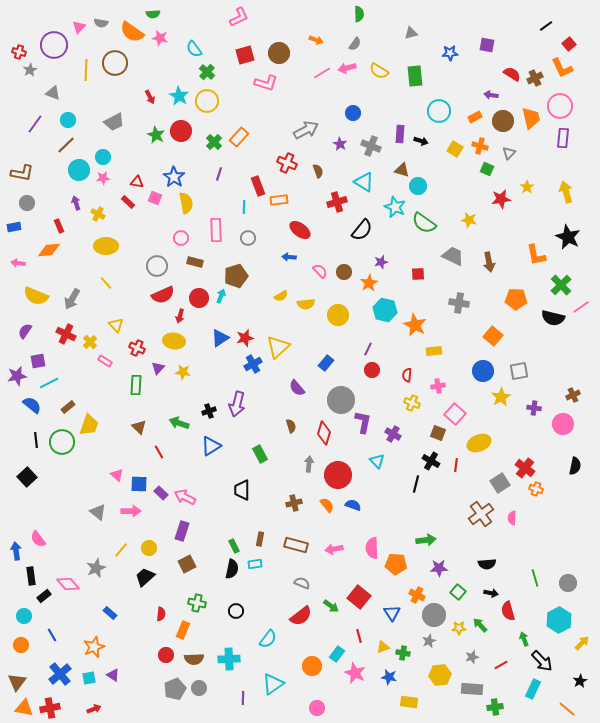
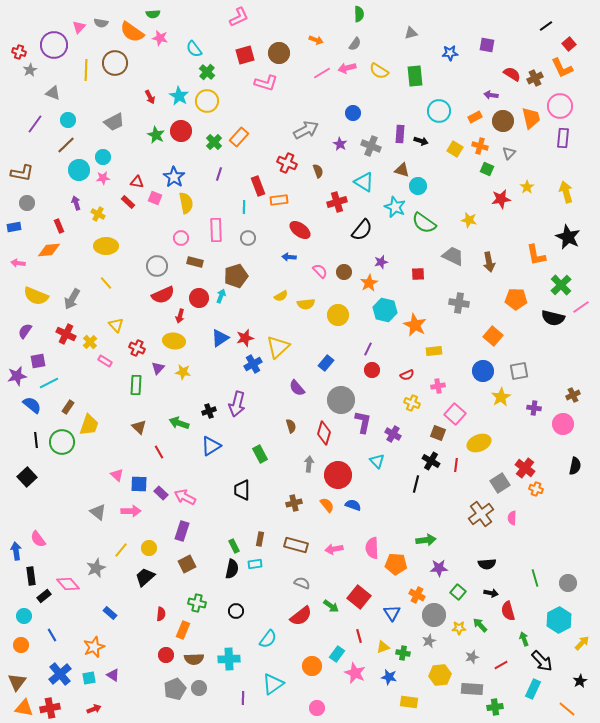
red semicircle at (407, 375): rotated 120 degrees counterclockwise
brown rectangle at (68, 407): rotated 16 degrees counterclockwise
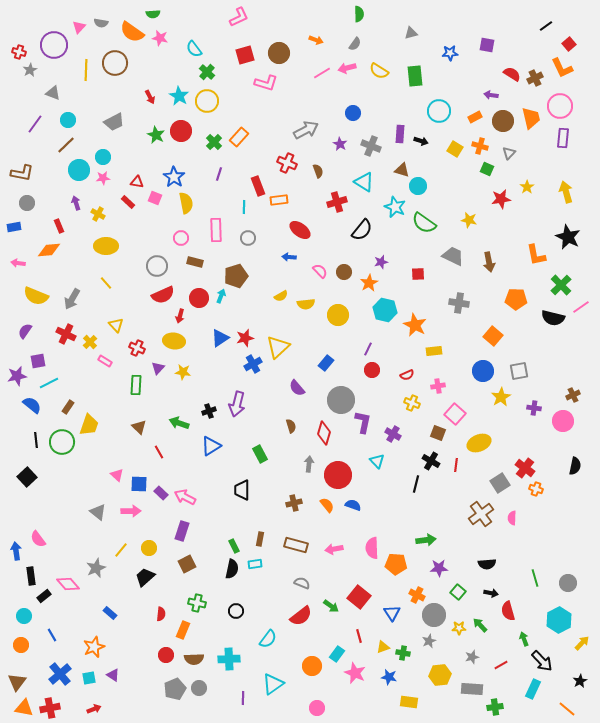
pink circle at (563, 424): moved 3 px up
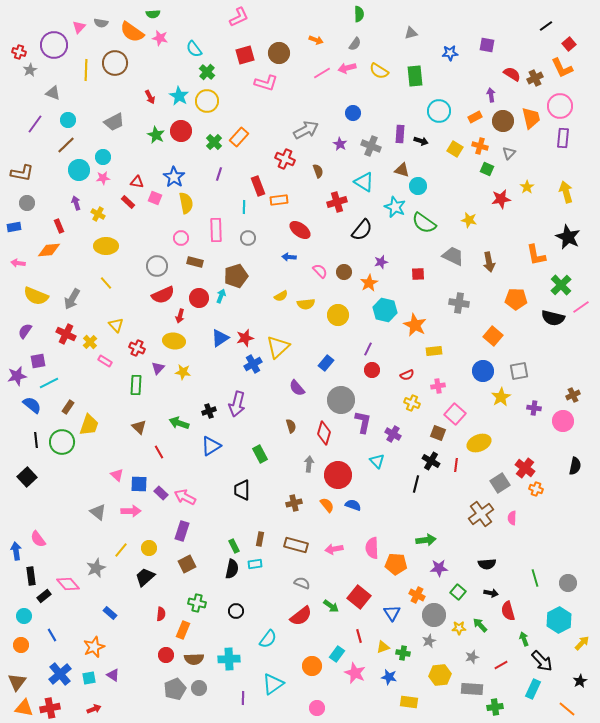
purple arrow at (491, 95): rotated 72 degrees clockwise
red cross at (287, 163): moved 2 px left, 4 px up
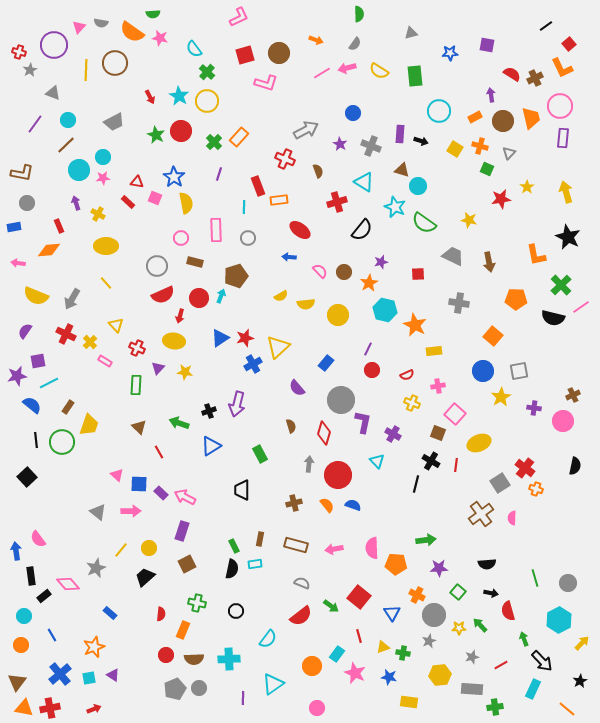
yellow star at (183, 372): moved 2 px right
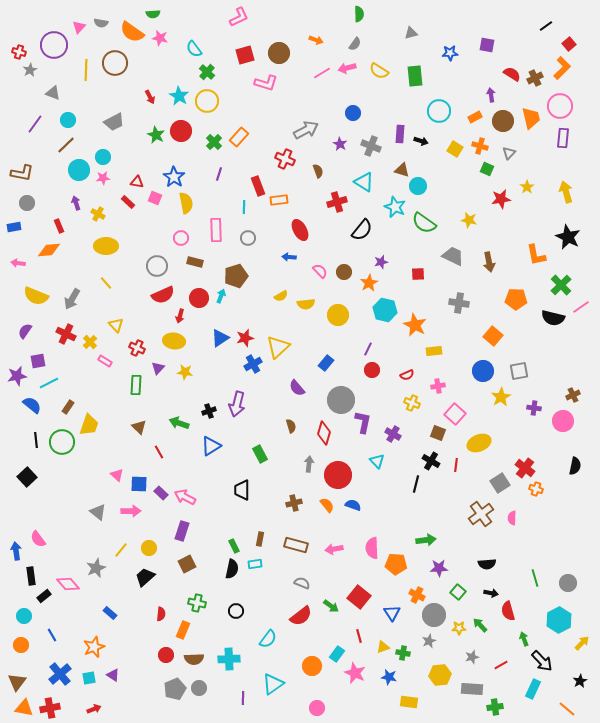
orange L-shape at (562, 68): rotated 110 degrees counterclockwise
red ellipse at (300, 230): rotated 25 degrees clockwise
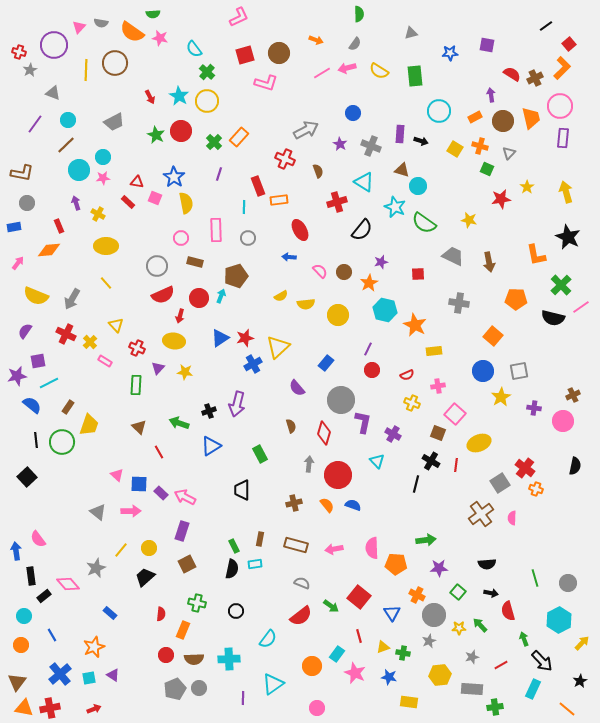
pink arrow at (18, 263): rotated 120 degrees clockwise
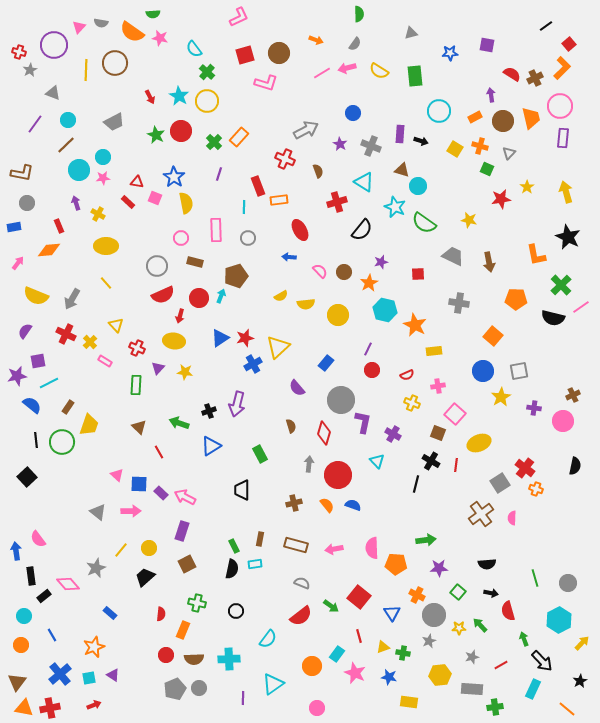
red arrow at (94, 709): moved 4 px up
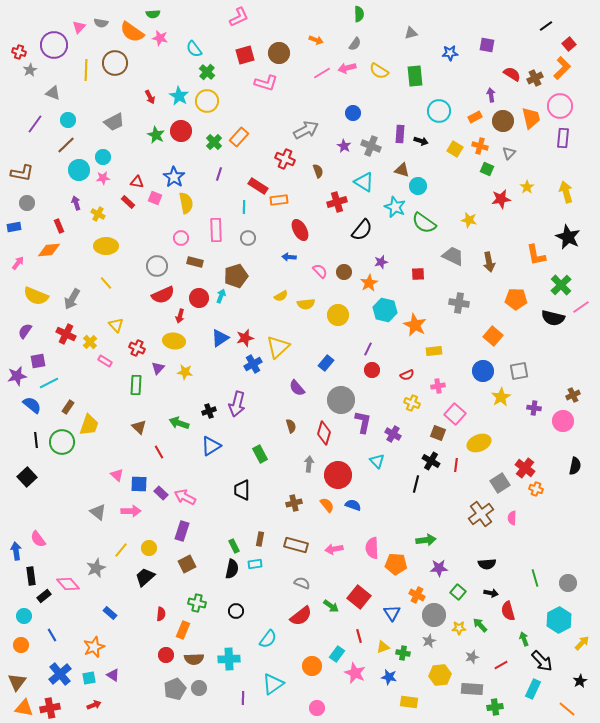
purple star at (340, 144): moved 4 px right, 2 px down
red rectangle at (258, 186): rotated 36 degrees counterclockwise
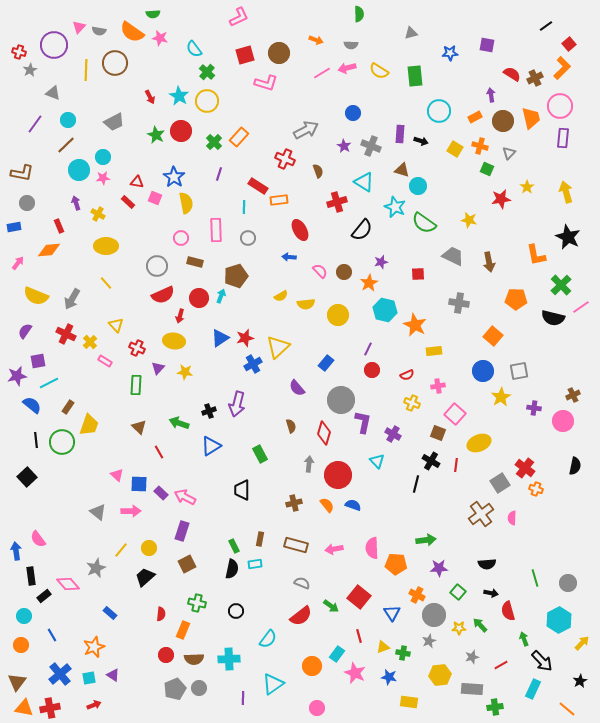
gray semicircle at (101, 23): moved 2 px left, 8 px down
gray semicircle at (355, 44): moved 4 px left, 1 px down; rotated 56 degrees clockwise
